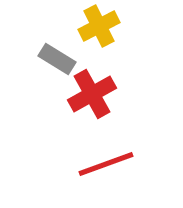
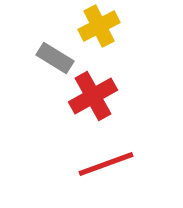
gray rectangle: moved 2 px left, 1 px up
red cross: moved 1 px right, 2 px down
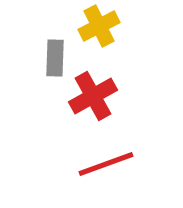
gray rectangle: rotated 60 degrees clockwise
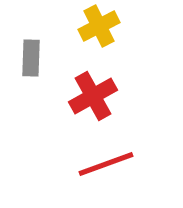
gray rectangle: moved 24 px left
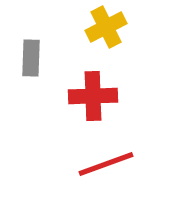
yellow cross: moved 7 px right, 1 px down
red cross: rotated 27 degrees clockwise
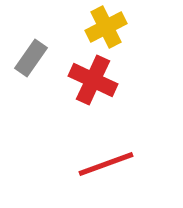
gray rectangle: rotated 33 degrees clockwise
red cross: moved 16 px up; rotated 27 degrees clockwise
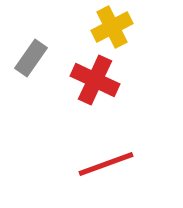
yellow cross: moved 6 px right
red cross: moved 2 px right
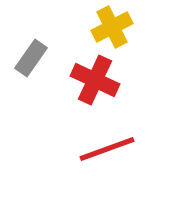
red line: moved 1 px right, 15 px up
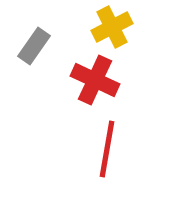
gray rectangle: moved 3 px right, 12 px up
red line: rotated 60 degrees counterclockwise
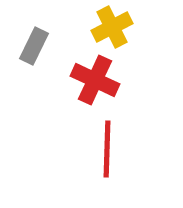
gray rectangle: rotated 9 degrees counterclockwise
red line: rotated 8 degrees counterclockwise
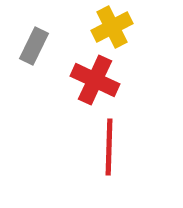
red line: moved 2 px right, 2 px up
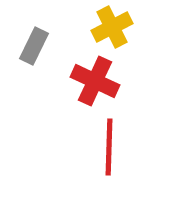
red cross: moved 1 px down
